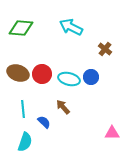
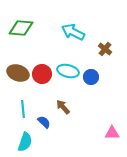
cyan arrow: moved 2 px right, 5 px down
cyan ellipse: moved 1 px left, 8 px up
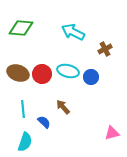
brown cross: rotated 24 degrees clockwise
pink triangle: rotated 14 degrees counterclockwise
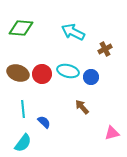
brown arrow: moved 19 px right
cyan semicircle: moved 2 px left, 1 px down; rotated 18 degrees clockwise
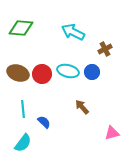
blue circle: moved 1 px right, 5 px up
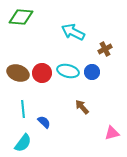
green diamond: moved 11 px up
red circle: moved 1 px up
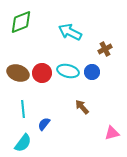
green diamond: moved 5 px down; rotated 25 degrees counterclockwise
cyan arrow: moved 3 px left
blue semicircle: moved 2 px down; rotated 96 degrees counterclockwise
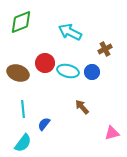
red circle: moved 3 px right, 10 px up
